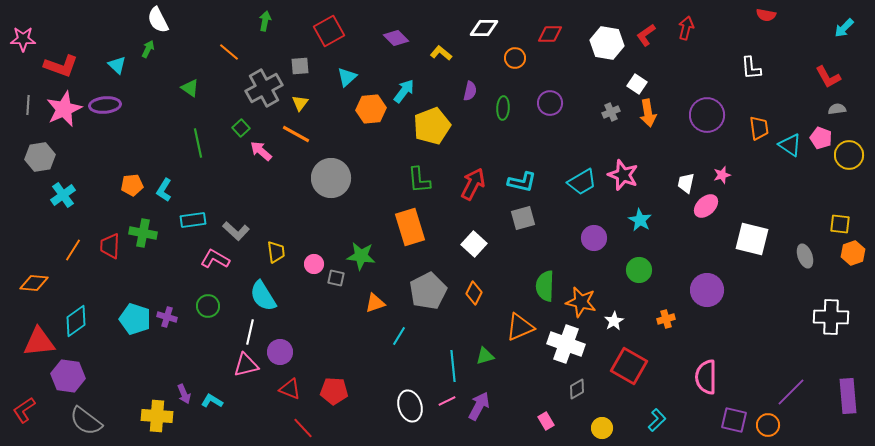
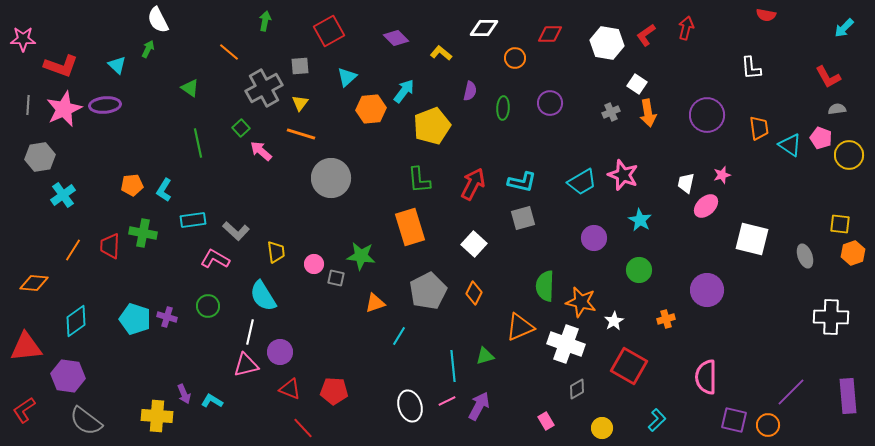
orange line at (296, 134): moved 5 px right; rotated 12 degrees counterclockwise
red triangle at (39, 342): moved 13 px left, 5 px down
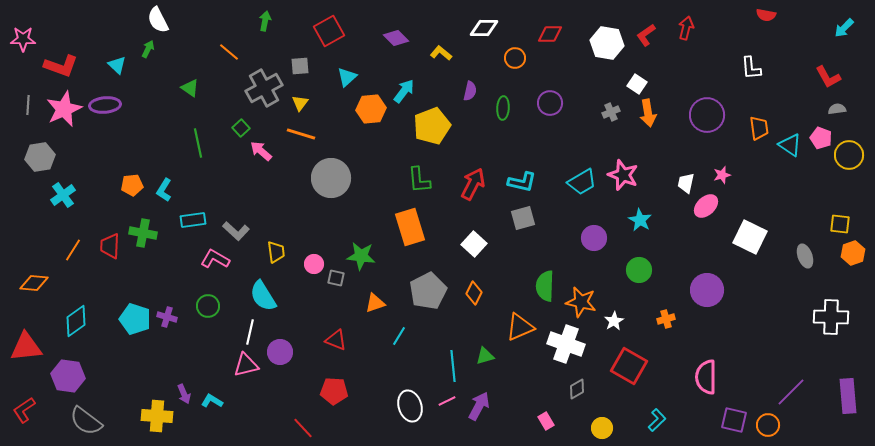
white square at (752, 239): moved 2 px left, 2 px up; rotated 12 degrees clockwise
red triangle at (290, 389): moved 46 px right, 49 px up
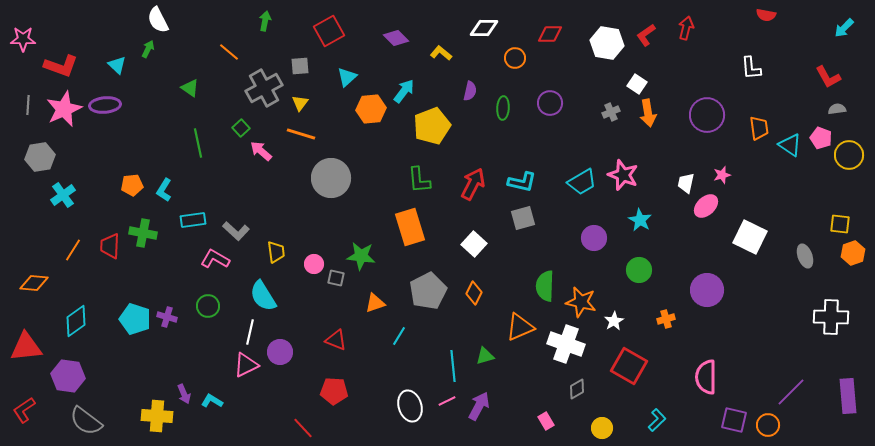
pink triangle at (246, 365): rotated 12 degrees counterclockwise
